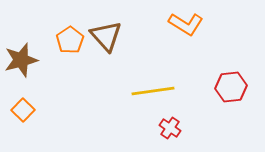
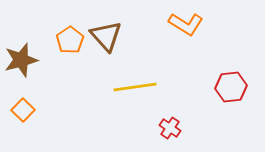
yellow line: moved 18 px left, 4 px up
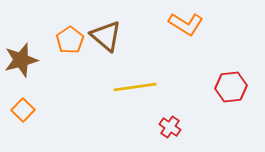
brown triangle: rotated 8 degrees counterclockwise
red cross: moved 1 px up
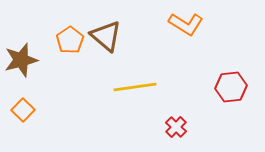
red cross: moved 6 px right; rotated 10 degrees clockwise
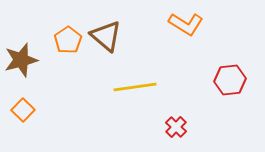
orange pentagon: moved 2 px left
red hexagon: moved 1 px left, 7 px up
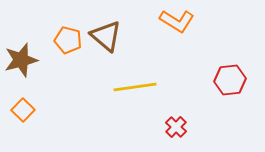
orange L-shape: moved 9 px left, 3 px up
orange pentagon: rotated 24 degrees counterclockwise
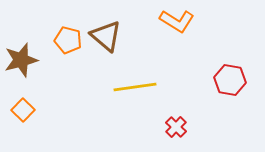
red hexagon: rotated 16 degrees clockwise
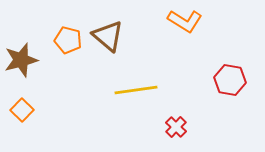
orange L-shape: moved 8 px right
brown triangle: moved 2 px right
yellow line: moved 1 px right, 3 px down
orange square: moved 1 px left
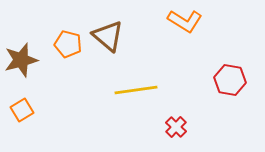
orange pentagon: moved 4 px down
orange square: rotated 15 degrees clockwise
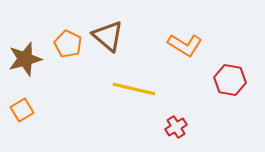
orange L-shape: moved 24 px down
orange pentagon: rotated 12 degrees clockwise
brown star: moved 4 px right, 1 px up
yellow line: moved 2 px left, 1 px up; rotated 21 degrees clockwise
red cross: rotated 15 degrees clockwise
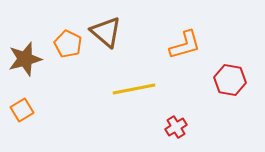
brown triangle: moved 2 px left, 4 px up
orange L-shape: rotated 48 degrees counterclockwise
yellow line: rotated 24 degrees counterclockwise
